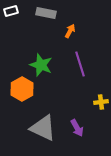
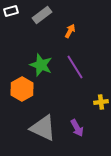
gray rectangle: moved 4 px left, 2 px down; rotated 48 degrees counterclockwise
purple line: moved 5 px left, 3 px down; rotated 15 degrees counterclockwise
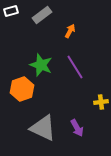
orange hexagon: rotated 10 degrees clockwise
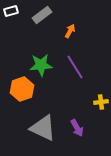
green star: rotated 25 degrees counterclockwise
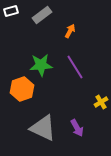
yellow cross: rotated 24 degrees counterclockwise
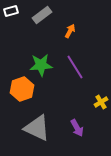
gray triangle: moved 6 px left
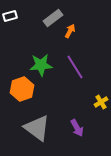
white rectangle: moved 1 px left, 5 px down
gray rectangle: moved 11 px right, 3 px down
gray triangle: rotated 12 degrees clockwise
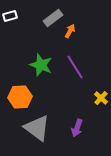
green star: rotated 25 degrees clockwise
orange hexagon: moved 2 px left, 8 px down; rotated 15 degrees clockwise
yellow cross: moved 4 px up; rotated 16 degrees counterclockwise
purple arrow: rotated 48 degrees clockwise
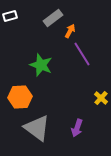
purple line: moved 7 px right, 13 px up
